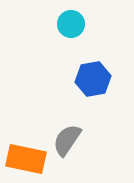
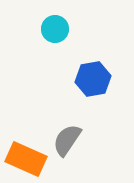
cyan circle: moved 16 px left, 5 px down
orange rectangle: rotated 12 degrees clockwise
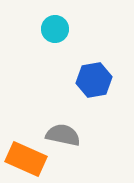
blue hexagon: moved 1 px right, 1 px down
gray semicircle: moved 4 px left, 5 px up; rotated 68 degrees clockwise
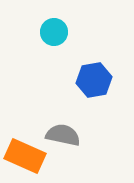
cyan circle: moved 1 px left, 3 px down
orange rectangle: moved 1 px left, 3 px up
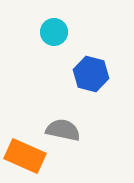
blue hexagon: moved 3 px left, 6 px up; rotated 24 degrees clockwise
gray semicircle: moved 5 px up
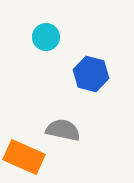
cyan circle: moved 8 px left, 5 px down
orange rectangle: moved 1 px left, 1 px down
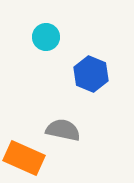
blue hexagon: rotated 8 degrees clockwise
orange rectangle: moved 1 px down
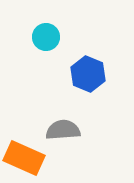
blue hexagon: moved 3 px left
gray semicircle: rotated 16 degrees counterclockwise
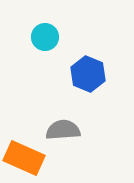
cyan circle: moved 1 px left
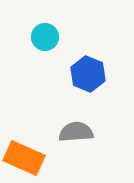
gray semicircle: moved 13 px right, 2 px down
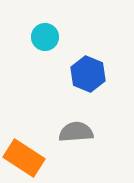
orange rectangle: rotated 9 degrees clockwise
